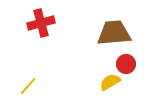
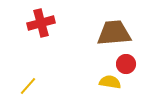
yellow semicircle: rotated 40 degrees clockwise
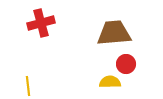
yellow semicircle: rotated 10 degrees counterclockwise
yellow line: rotated 48 degrees counterclockwise
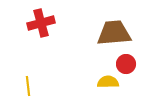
yellow semicircle: moved 2 px left
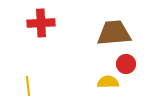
red cross: rotated 12 degrees clockwise
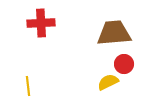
red circle: moved 2 px left
yellow semicircle: rotated 25 degrees counterclockwise
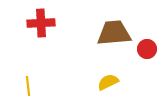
red circle: moved 23 px right, 15 px up
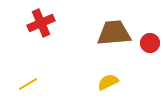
red cross: rotated 20 degrees counterclockwise
red circle: moved 3 px right, 6 px up
yellow line: moved 2 px up; rotated 66 degrees clockwise
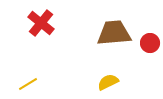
red cross: rotated 28 degrees counterclockwise
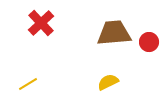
red cross: rotated 8 degrees clockwise
red circle: moved 1 px left, 1 px up
